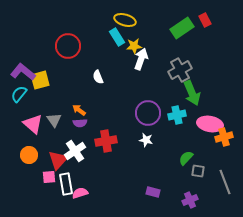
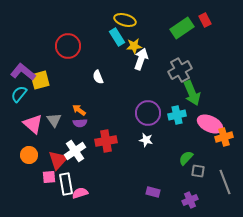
pink ellipse: rotated 15 degrees clockwise
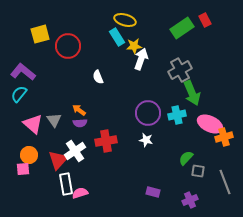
yellow square: moved 46 px up
pink square: moved 26 px left, 8 px up
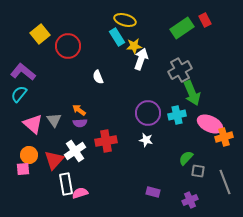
yellow square: rotated 24 degrees counterclockwise
red triangle: moved 4 px left
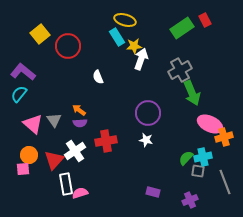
cyan cross: moved 26 px right, 42 px down
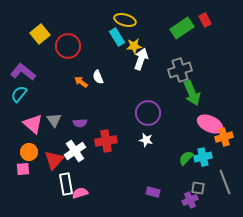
gray cross: rotated 10 degrees clockwise
orange arrow: moved 2 px right, 28 px up
orange circle: moved 3 px up
gray square: moved 17 px down
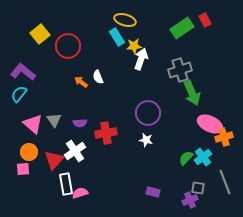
red cross: moved 8 px up
cyan cross: rotated 24 degrees counterclockwise
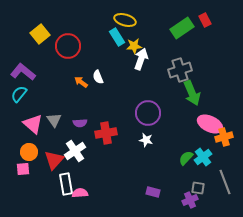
pink semicircle: rotated 14 degrees clockwise
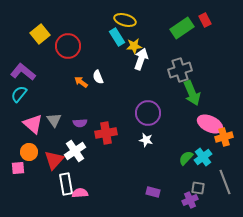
pink square: moved 5 px left, 1 px up
